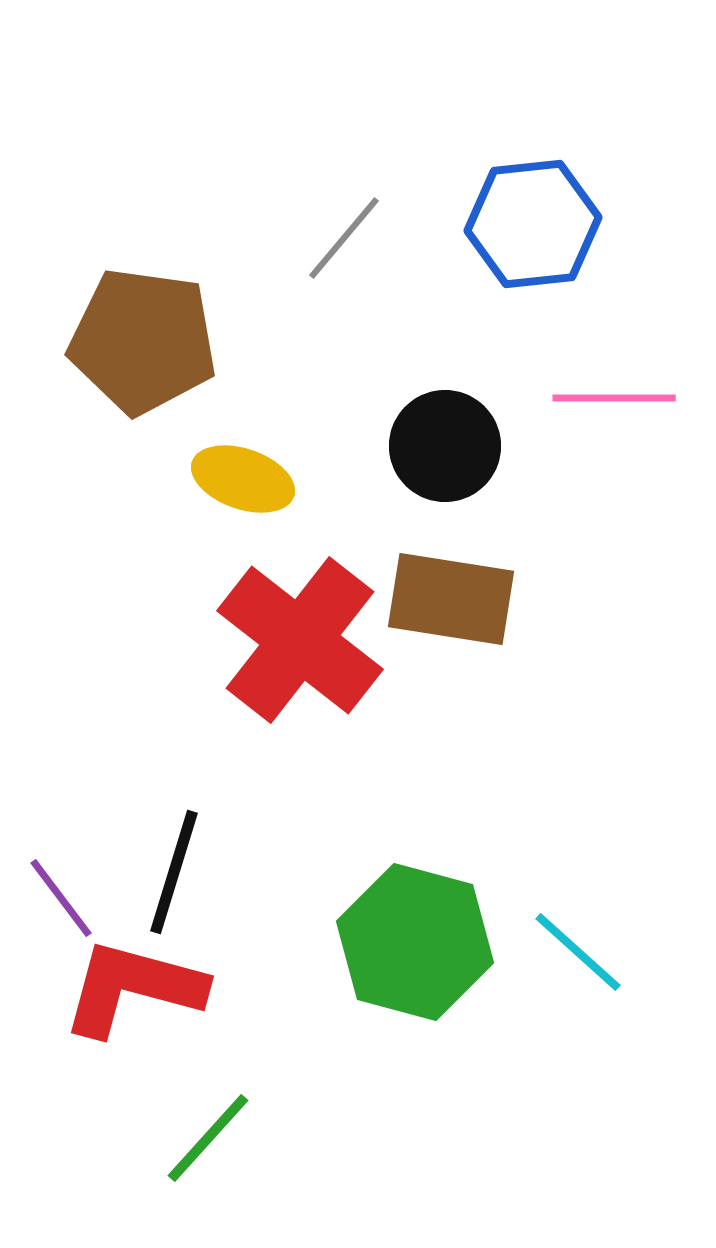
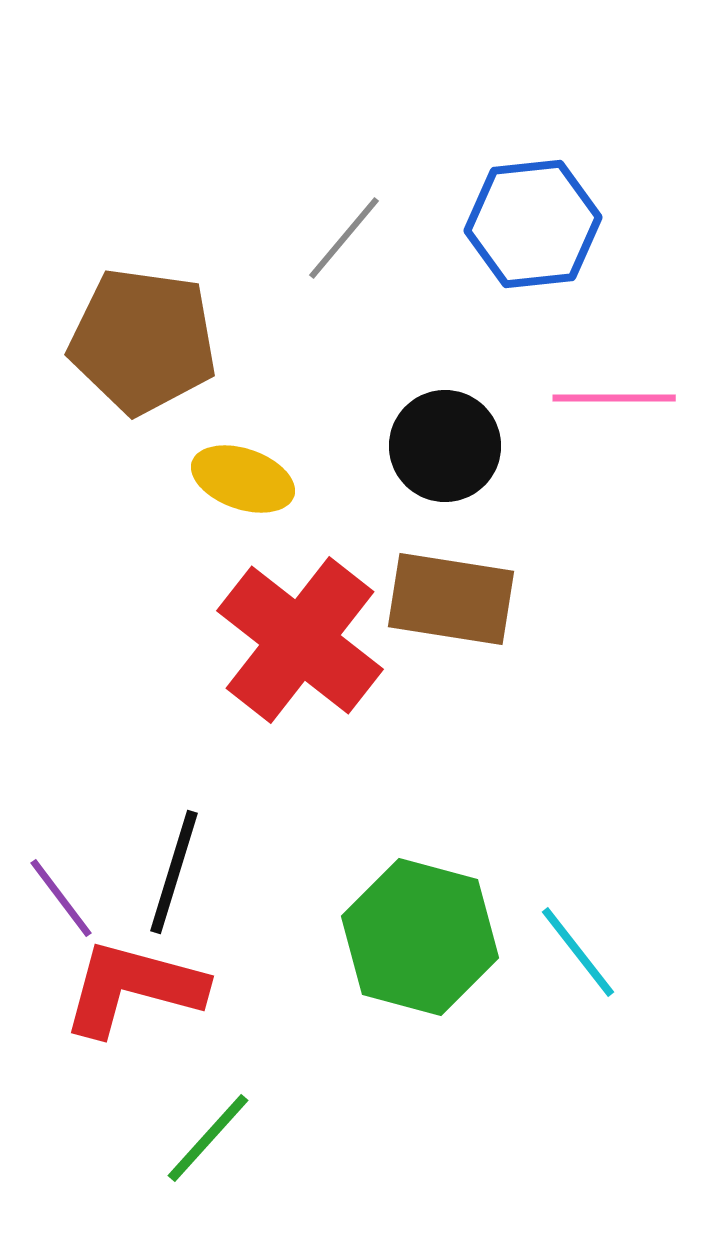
green hexagon: moved 5 px right, 5 px up
cyan line: rotated 10 degrees clockwise
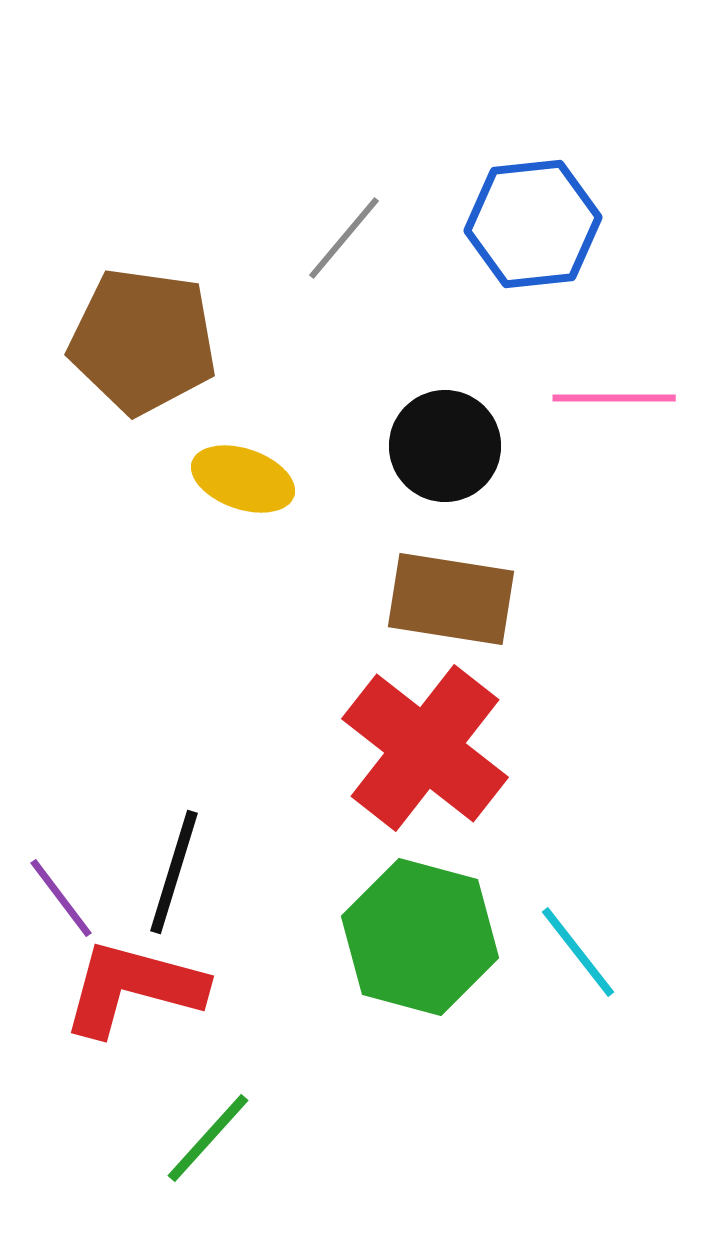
red cross: moved 125 px right, 108 px down
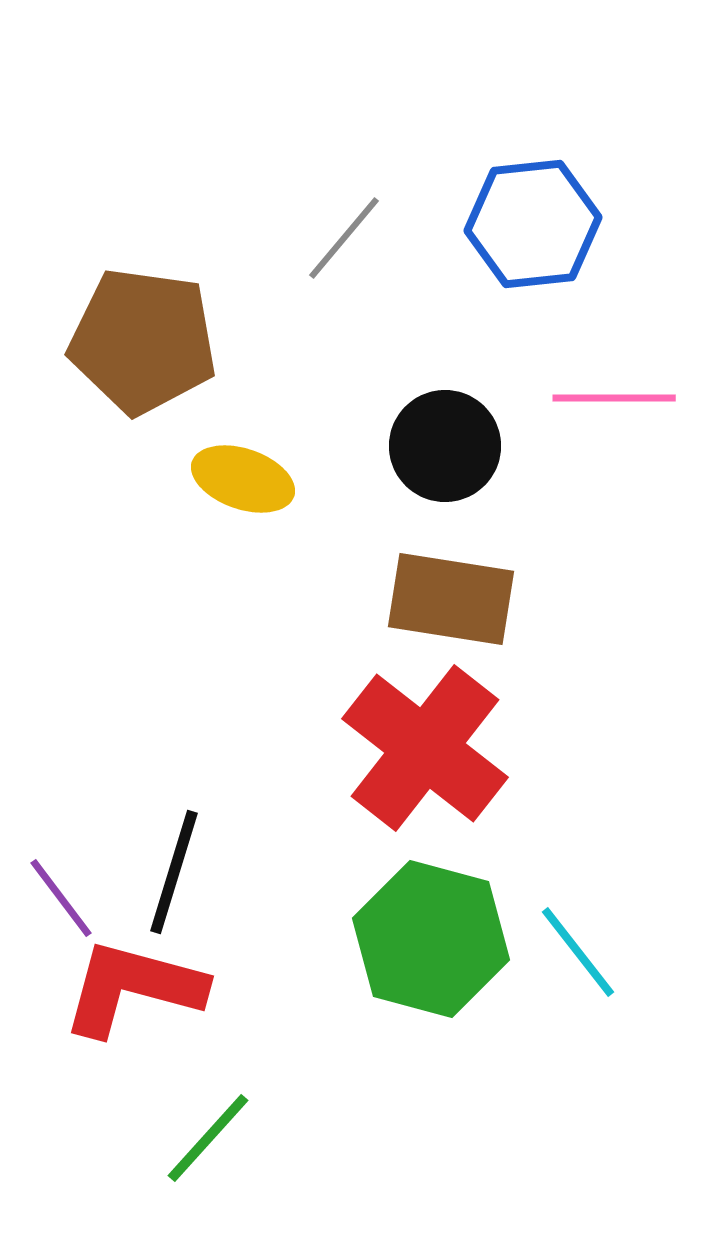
green hexagon: moved 11 px right, 2 px down
